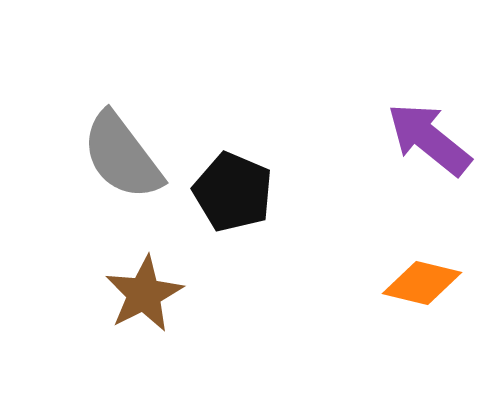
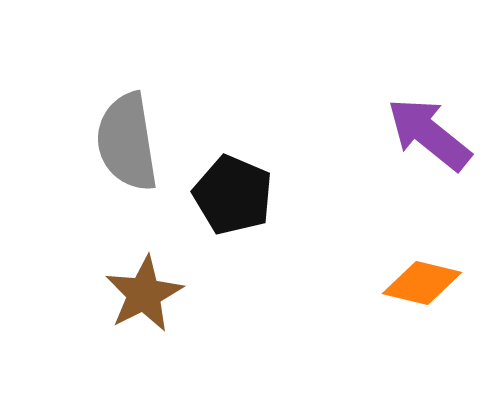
purple arrow: moved 5 px up
gray semicircle: moved 5 px right, 14 px up; rotated 28 degrees clockwise
black pentagon: moved 3 px down
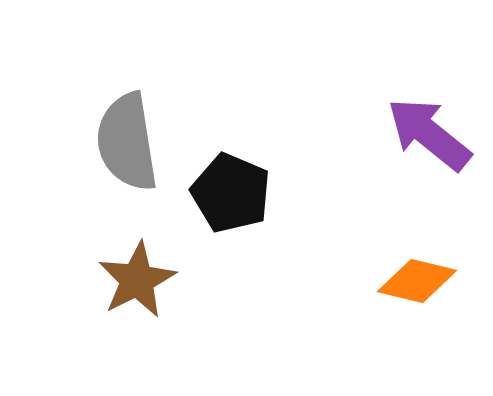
black pentagon: moved 2 px left, 2 px up
orange diamond: moved 5 px left, 2 px up
brown star: moved 7 px left, 14 px up
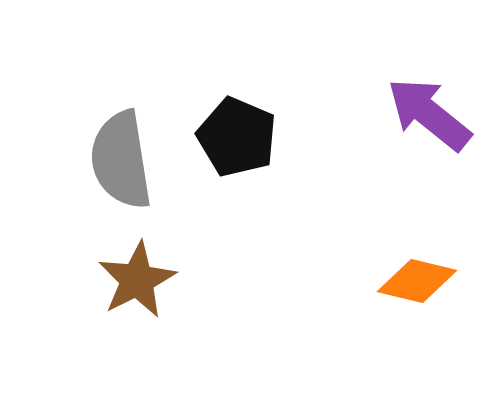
purple arrow: moved 20 px up
gray semicircle: moved 6 px left, 18 px down
black pentagon: moved 6 px right, 56 px up
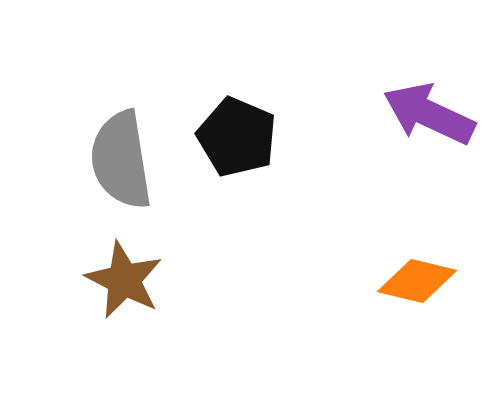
purple arrow: rotated 14 degrees counterclockwise
brown star: moved 13 px left; rotated 18 degrees counterclockwise
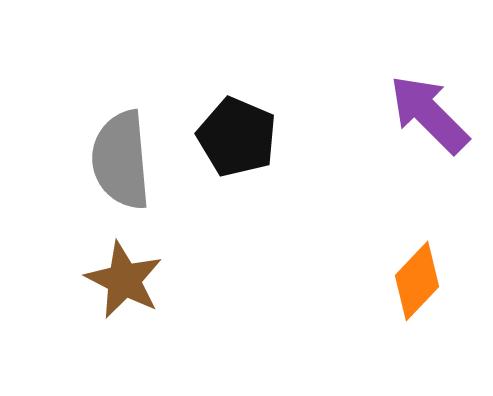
purple arrow: rotated 20 degrees clockwise
gray semicircle: rotated 4 degrees clockwise
orange diamond: rotated 60 degrees counterclockwise
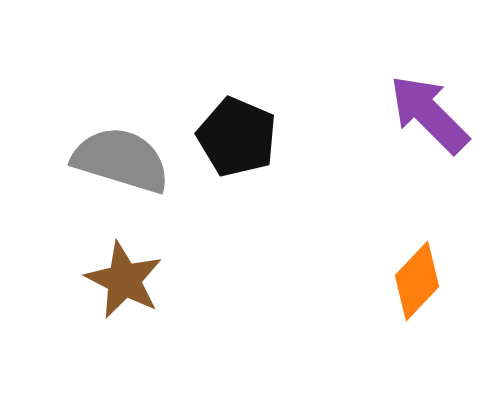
gray semicircle: rotated 112 degrees clockwise
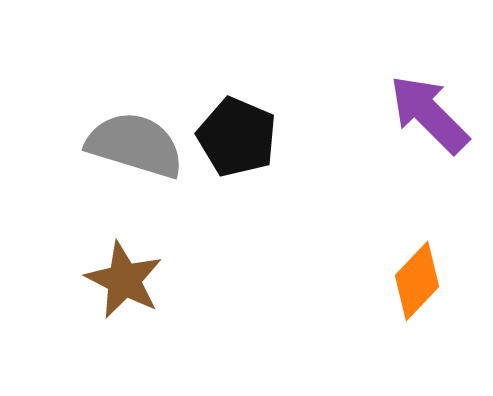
gray semicircle: moved 14 px right, 15 px up
